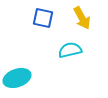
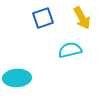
blue square: rotated 30 degrees counterclockwise
cyan ellipse: rotated 16 degrees clockwise
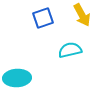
yellow arrow: moved 3 px up
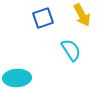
cyan semicircle: moved 1 px right; rotated 70 degrees clockwise
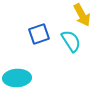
blue square: moved 4 px left, 16 px down
cyan semicircle: moved 9 px up
